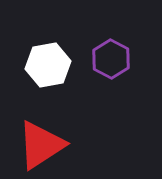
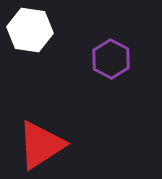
white hexagon: moved 18 px left, 35 px up; rotated 18 degrees clockwise
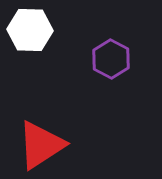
white hexagon: rotated 6 degrees counterclockwise
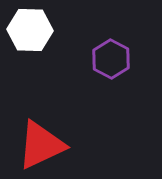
red triangle: rotated 8 degrees clockwise
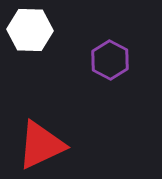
purple hexagon: moved 1 px left, 1 px down
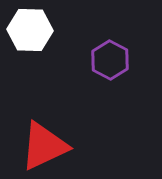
red triangle: moved 3 px right, 1 px down
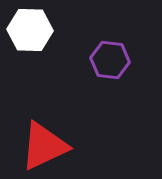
purple hexagon: rotated 21 degrees counterclockwise
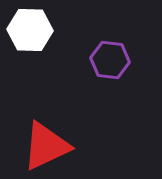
red triangle: moved 2 px right
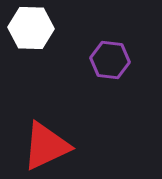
white hexagon: moved 1 px right, 2 px up
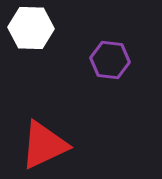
red triangle: moved 2 px left, 1 px up
